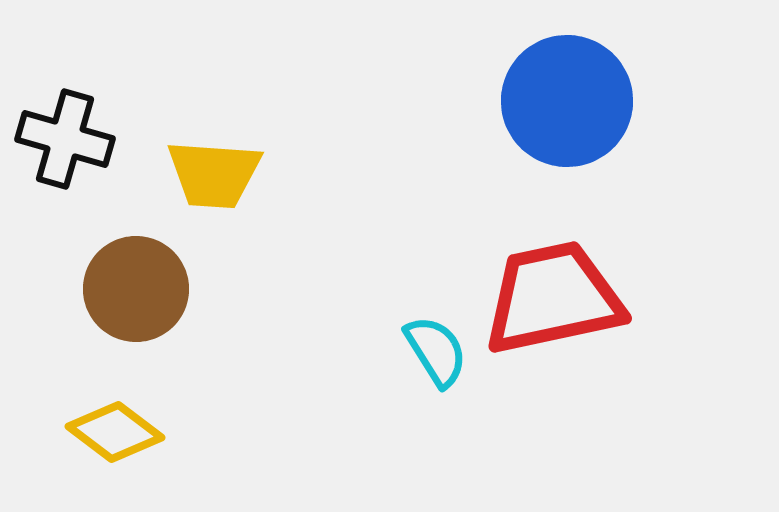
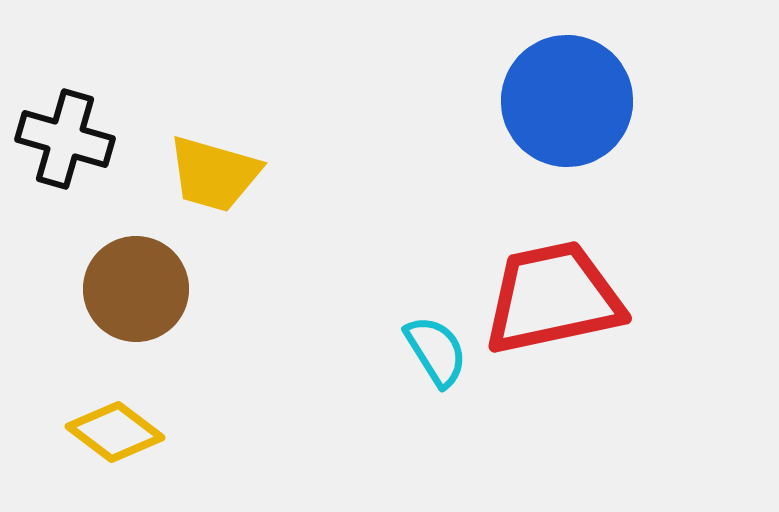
yellow trapezoid: rotated 12 degrees clockwise
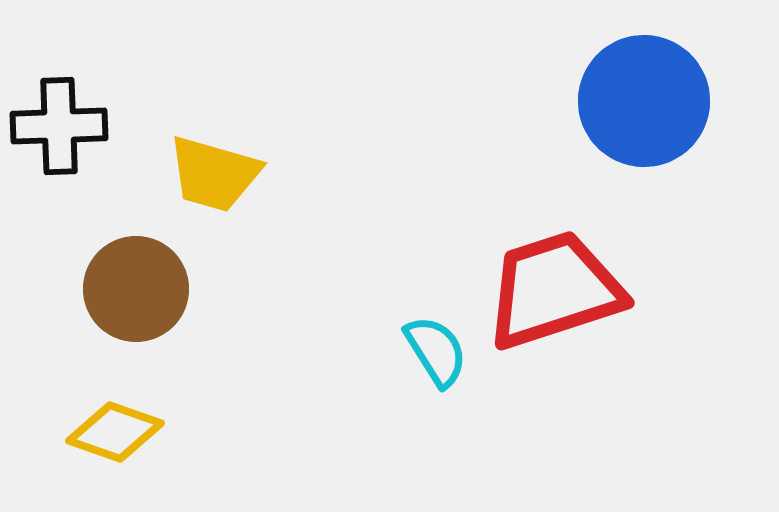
blue circle: moved 77 px right
black cross: moved 6 px left, 13 px up; rotated 18 degrees counterclockwise
red trapezoid: moved 1 px right, 8 px up; rotated 6 degrees counterclockwise
yellow diamond: rotated 18 degrees counterclockwise
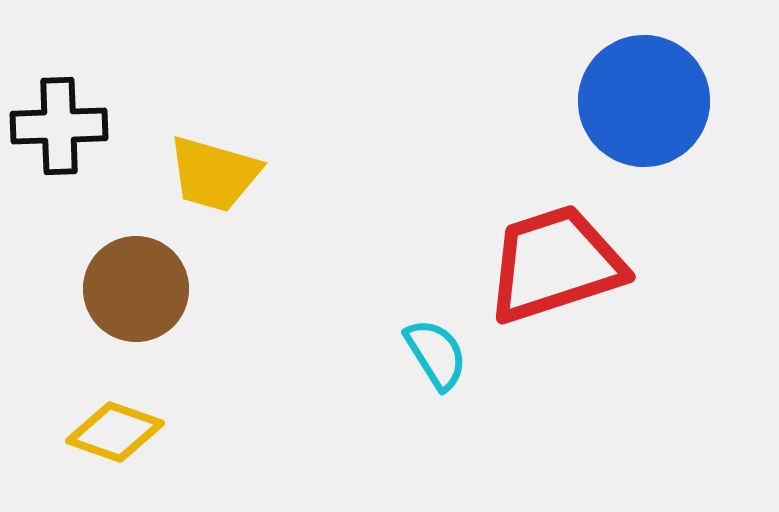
red trapezoid: moved 1 px right, 26 px up
cyan semicircle: moved 3 px down
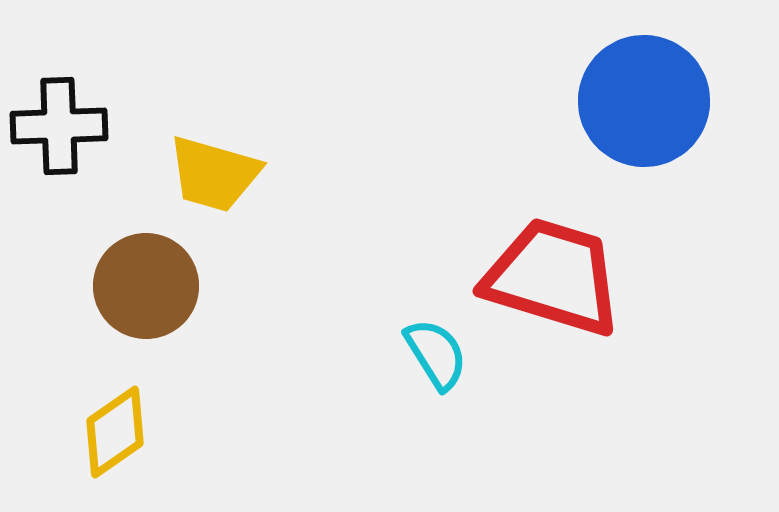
red trapezoid: moved 2 px left, 13 px down; rotated 35 degrees clockwise
brown circle: moved 10 px right, 3 px up
yellow diamond: rotated 54 degrees counterclockwise
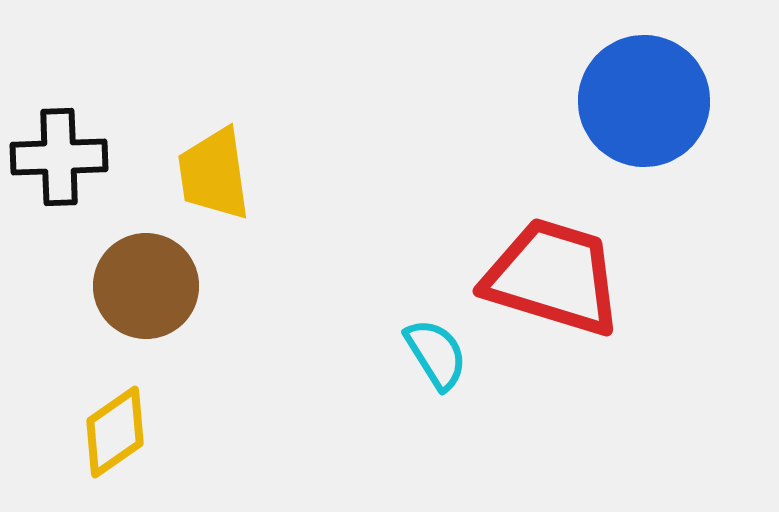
black cross: moved 31 px down
yellow trapezoid: rotated 66 degrees clockwise
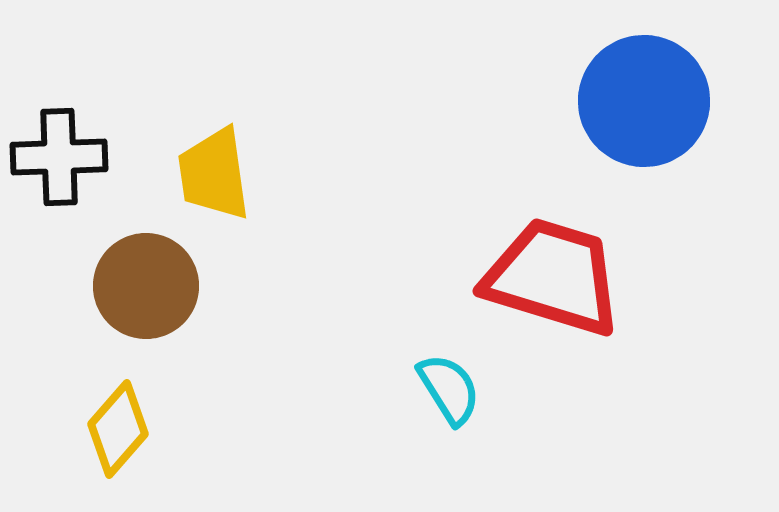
cyan semicircle: moved 13 px right, 35 px down
yellow diamond: moved 3 px right, 3 px up; rotated 14 degrees counterclockwise
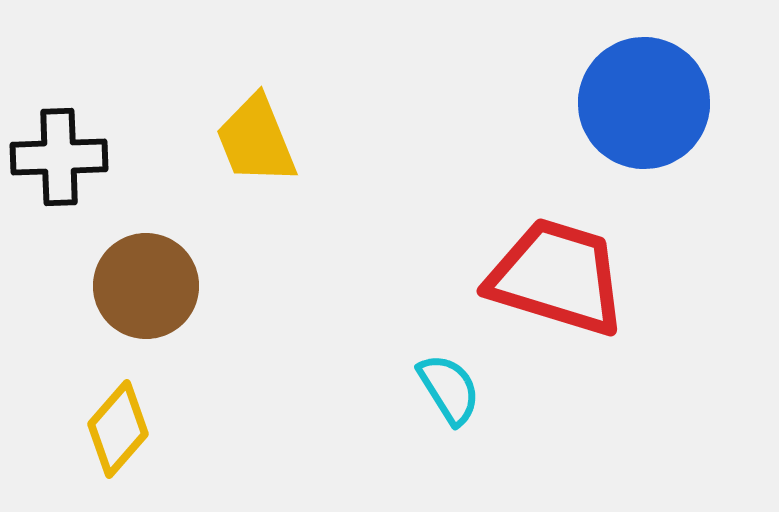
blue circle: moved 2 px down
yellow trapezoid: moved 42 px right, 34 px up; rotated 14 degrees counterclockwise
red trapezoid: moved 4 px right
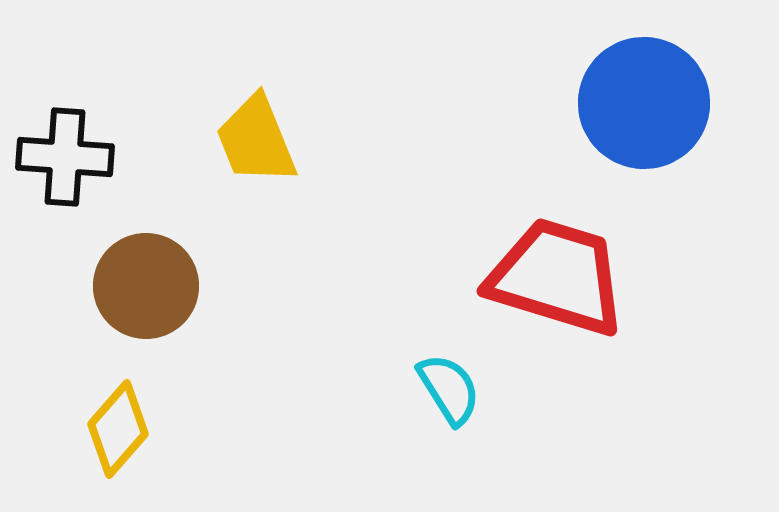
black cross: moved 6 px right; rotated 6 degrees clockwise
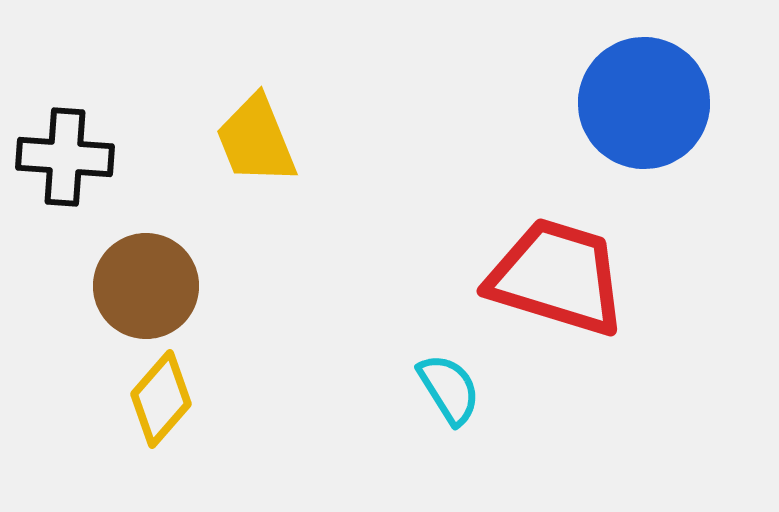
yellow diamond: moved 43 px right, 30 px up
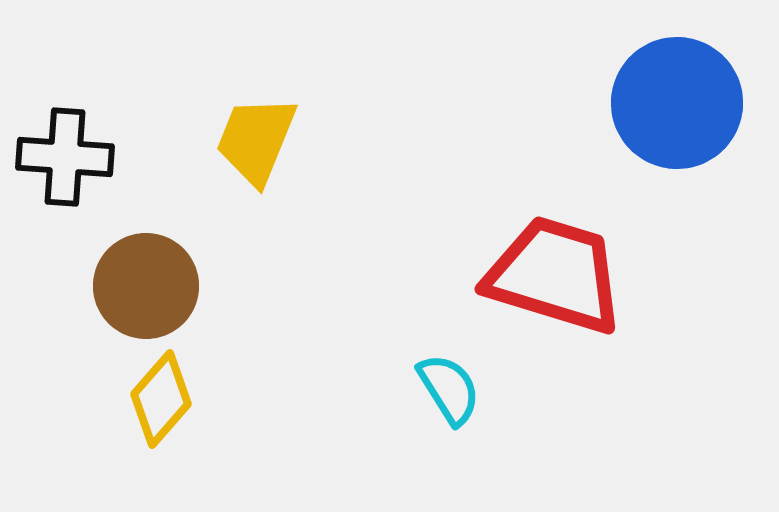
blue circle: moved 33 px right
yellow trapezoid: rotated 44 degrees clockwise
red trapezoid: moved 2 px left, 2 px up
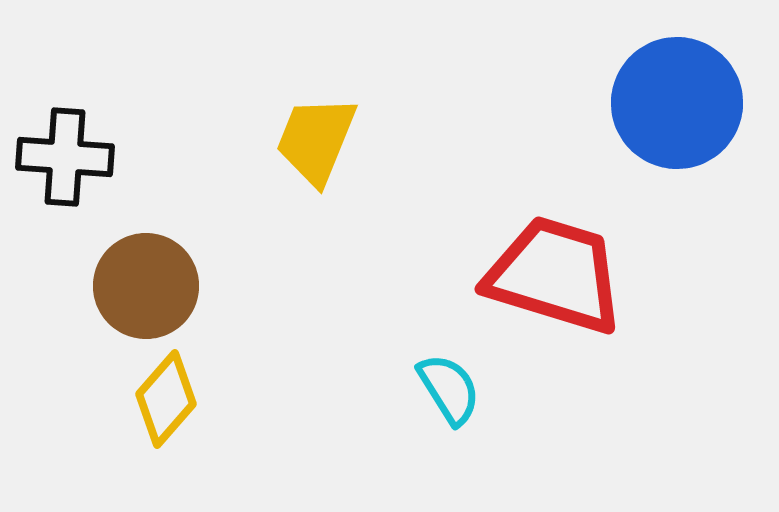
yellow trapezoid: moved 60 px right
yellow diamond: moved 5 px right
